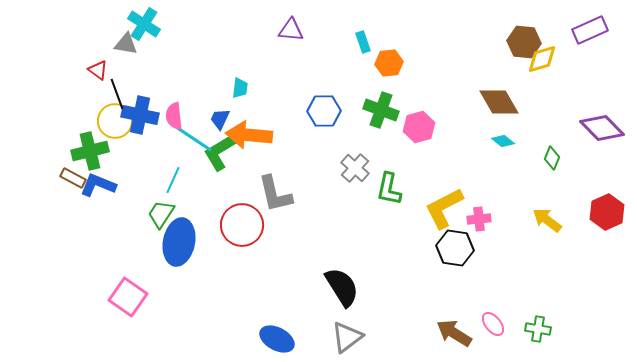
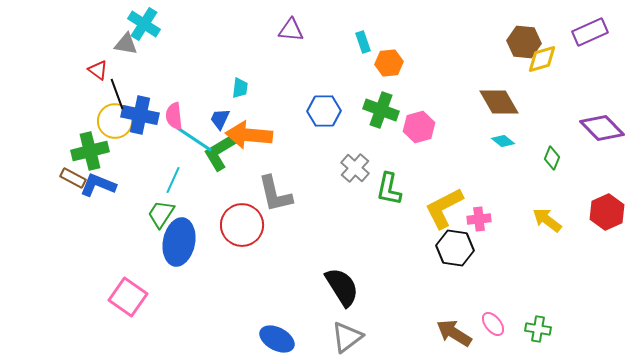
purple rectangle at (590, 30): moved 2 px down
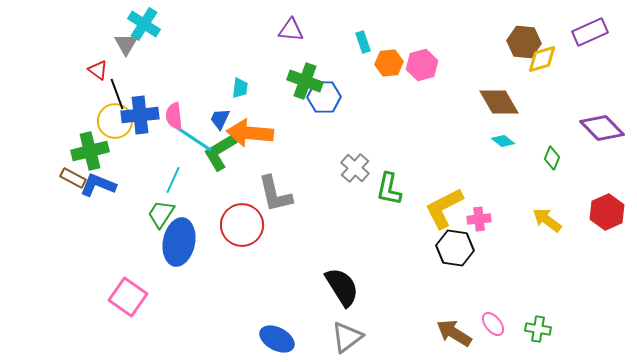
gray triangle at (126, 44): rotated 50 degrees clockwise
green cross at (381, 110): moved 76 px left, 29 px up
blue hexagon at (324, 111): moved 14 px up
blue cross at (140, 115): rotated 18 degrees counterclockwise
pink hexagon at (419, 127): moved 3 px right, 62 px up
orange arrow at (249, 135): moved 1 px right, 2 px up
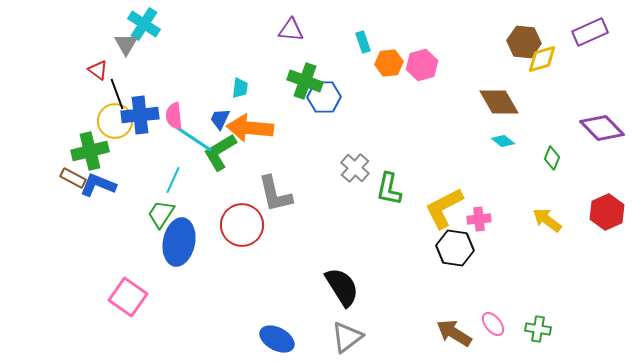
orange arrow at (250, 133): moved 5 px up
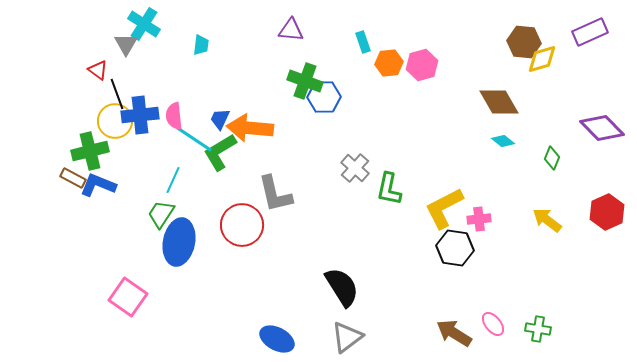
cyan trapezoid at (240, 88): moved 39 px left, 43 px up
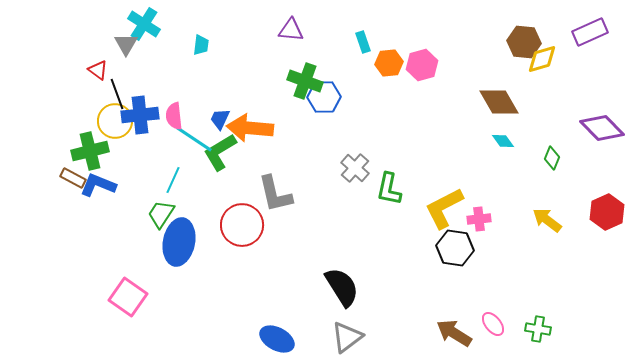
cyan diamond at (503, 141): rotated 15 degrees clockwise
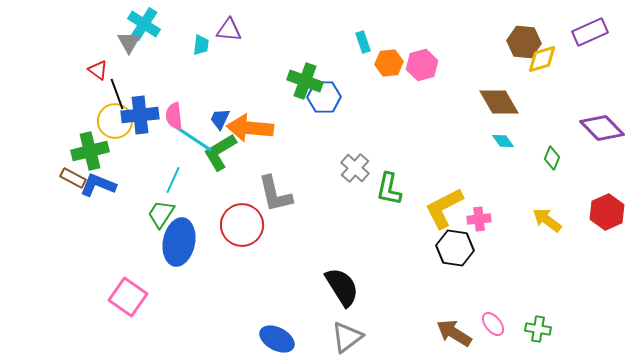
purple triangle at (291, 30): moved 62 px left
gray triangle at (126, 44): moved 3 px right, 2 px up
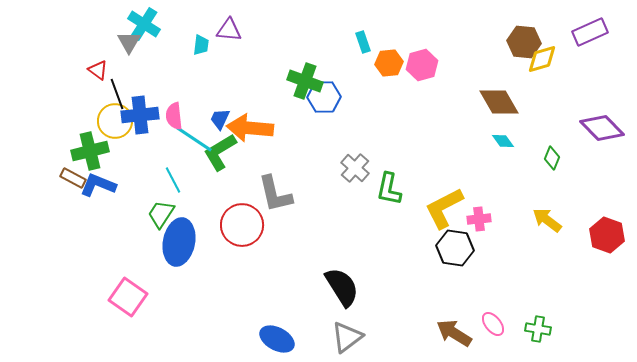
cyan line at (173, 180): rotated 52 degrees counterclockwise
red hexagon at (607, 212): moved 23 px down; rotated 16 degrees counterclockwise
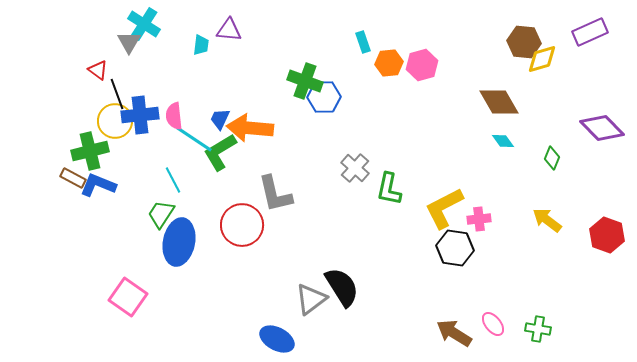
gray triangle at (347, 337): moved 36 px left, 38 px up
